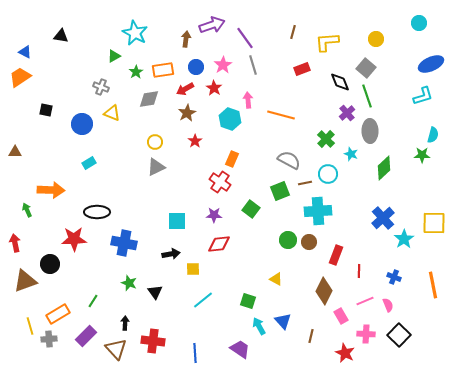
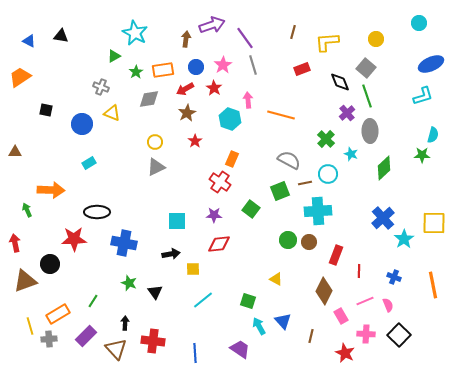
blue triangle at (25, 52): moved 4 px right, 11 px up
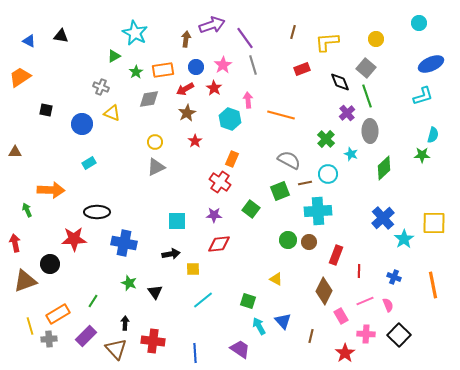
red star at (345, 353): rotated 12 degrees clockwise
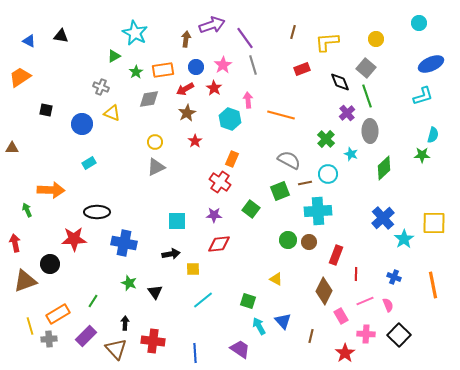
brown triangle at (15, 152): moved 3 px left, 4 px up
red line at (359, 271): moved 3 px left, 3 px down
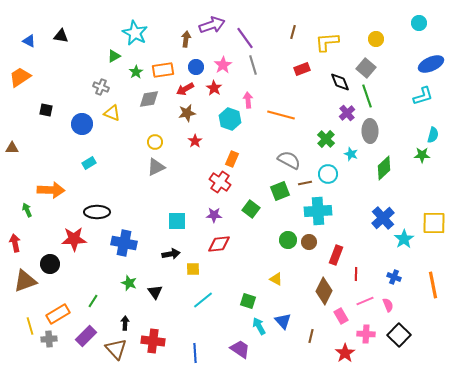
brown star at (187, 113): rotated 18 degrees clockwise
